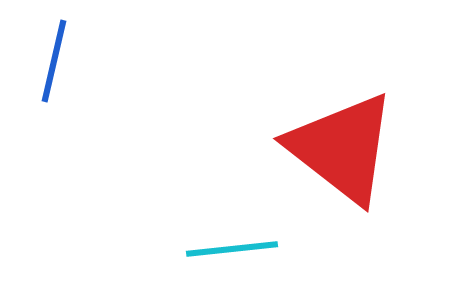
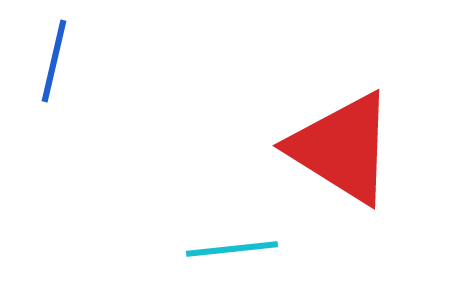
red triangle: rotated 6 degrees counterclockwise
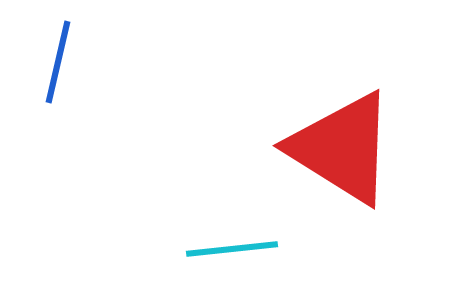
blue line: moved 4 px right, 1 px down
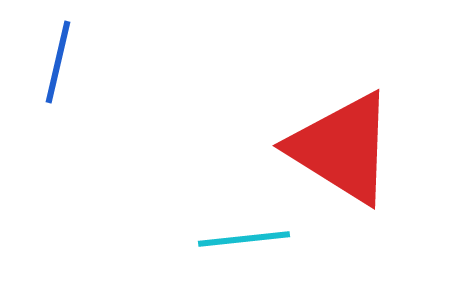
cyan line: moved 12 px right, 10 px up
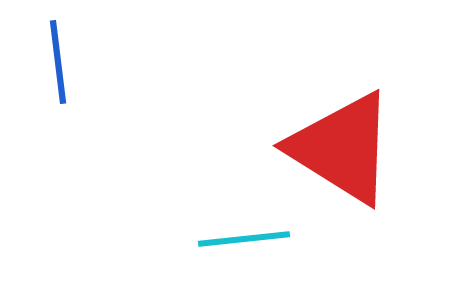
blue line: rotated 20 degrees counterclockwise
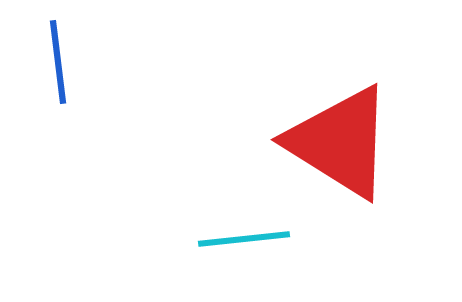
red triangle: moved 2 px left, 6 px up
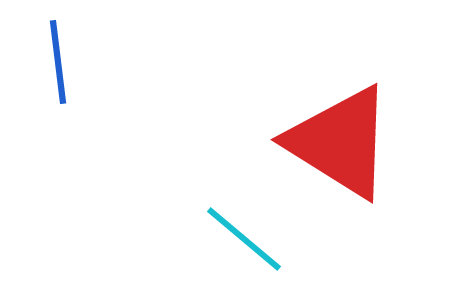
cyan line: rotated 46 degrees clockwise
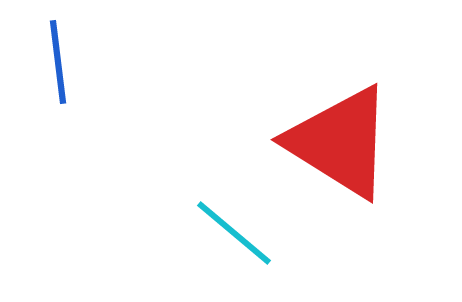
cyan line: moved 10 px left, 6 px up
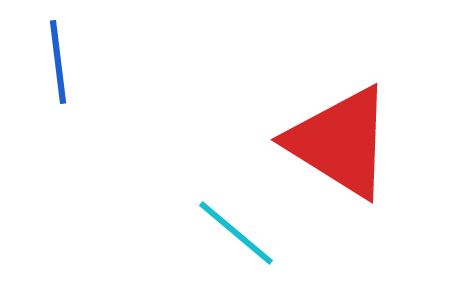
cyan line: moved 2 px right
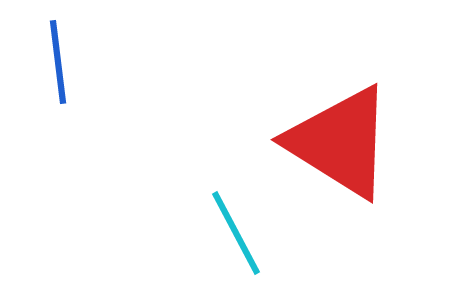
cyan line: rotated 22 degrees clockwise
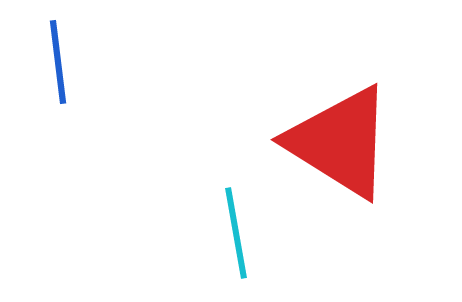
cyan line: rotated 18 degrees clockwise
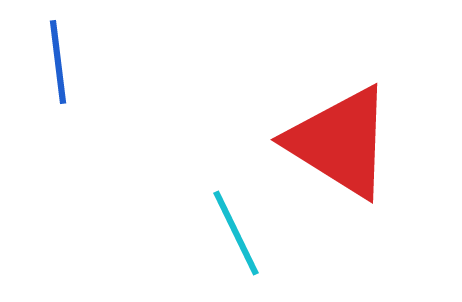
cyan line: rotated 16 degrees counterclockwise
